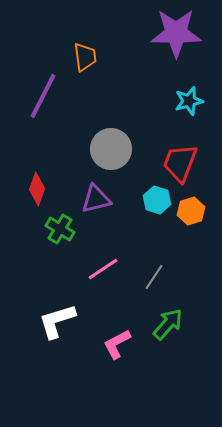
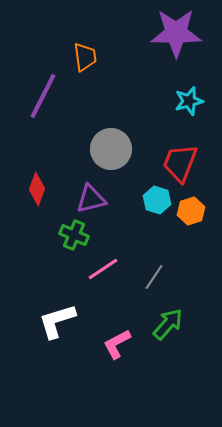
purple triangle: moved 5 px left
green cross: moved 14 px right, 6 px down; rotated 8 degrees counterclockwise
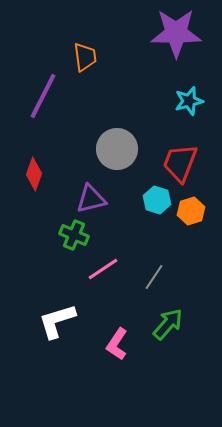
gray circle: moved 6 px right
red diamond: moved 3 px left, 15 px up
pink L-shape: rotated 28 degrees counterclockwise
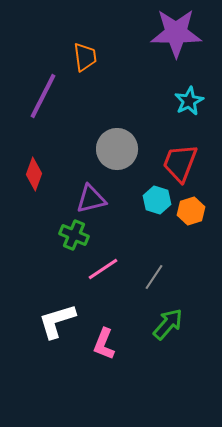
cyan star: rotated 12 degrees counterclockwise
pink L-shape: moved 13 px left; rotated 12 degrees counterclockwise
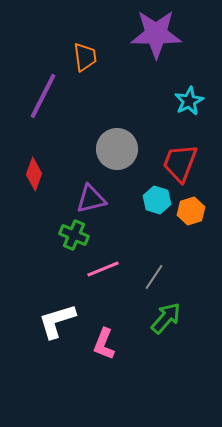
purple star: moved 20 px left, 1 px down
pink line: rotated 12 degrees clockwise
green arrow: moved 2 px left, 6 px up
